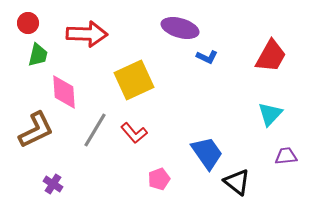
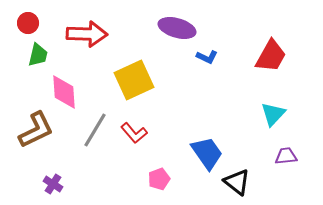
purple ellipse: moved 3 px left
cyan triangle: moved 3 px right
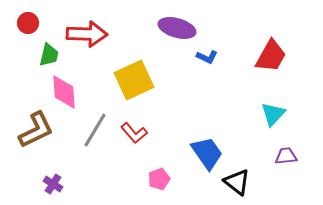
green trapezoid: moved 11 px right
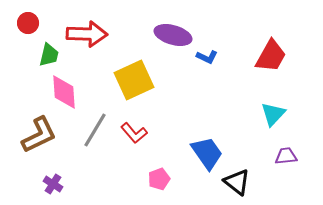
purple ellipse: moved 4 px left, 7 px down
brown L-shape: moved 3 px right, 5 px down
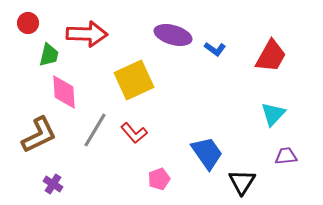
blue L-shape: moved 8 px right, 8 px up; rotated 10 degrees clockwise
black triangle: moved 5 px right; rotated 24 degrees clockwise
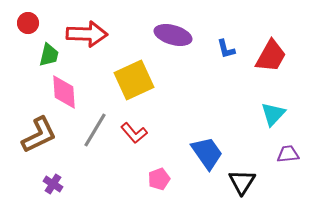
blue L-shape: moved 11 px right; rotated 40 degrees clockwise
purple trapezoid: moved 2 px right, 2 px up
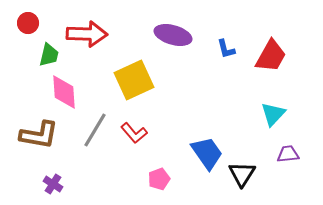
brown L-shape: rotated 36 degrees clockwise
black triangle: moved 8 px up
